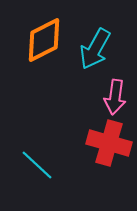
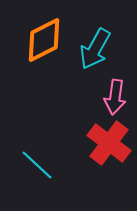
red cross: rotated 21 degrees clockwise
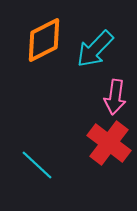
cyan arrow: rotated 15 degrees clockwise
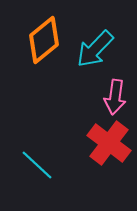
orange diamond: rotated 12 degrees counterclockwise
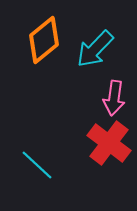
pink arrow: moved 1 px left, 1 px down
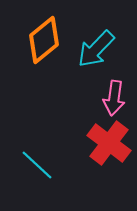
cyan arrow: moved 1 px right
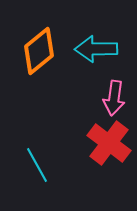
orange diamond: moved 5 px left, 11 px down
cyan arrow: rotated 45 degrees clockwise
cyan line: rotated 18 degrees clockwise
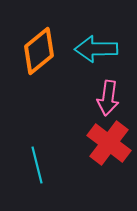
pink arrow: moved 6 px left
cyan line: rotated 15 degrees clockwise
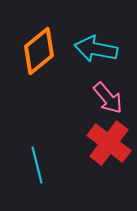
cyan arrow: rotated 12 degrees clockwise
pink arrow: rotated 48 degrees counterclockwise
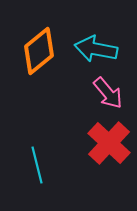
pink arrow: moved 5 px up
red cross: rotated 6 degrees clockwise
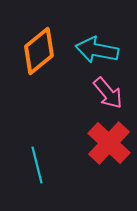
cyan arrow: moved 1 px right, 1 px down
